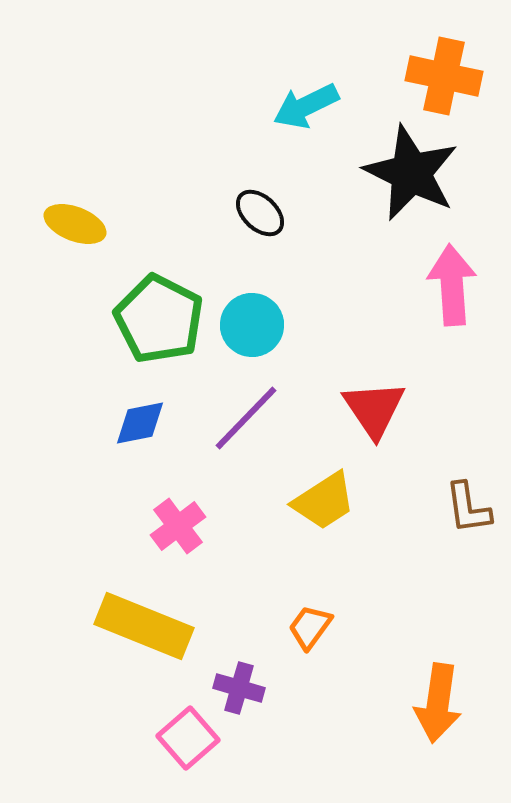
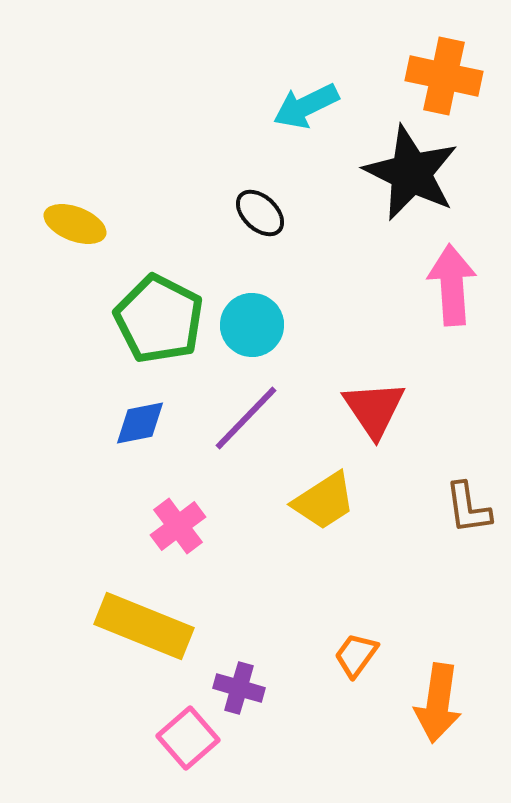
orange trapezoid: moved 46 px right, 28 px down
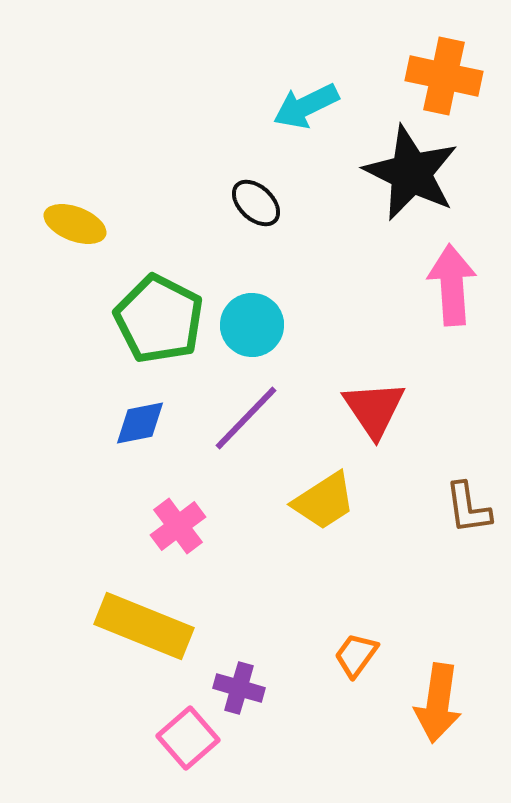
black ellipse: moved 4 px left, 10 px up
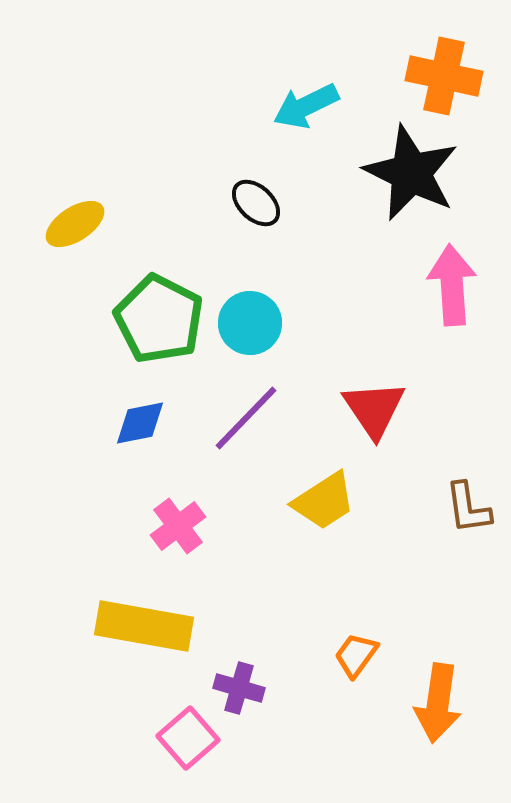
yellow ellipse: rotated 54 degrees counterclockwise
cyan circle: moved 2 px left, 2 px up
yellow rectangle: rotated 12 degrees counterclockwise
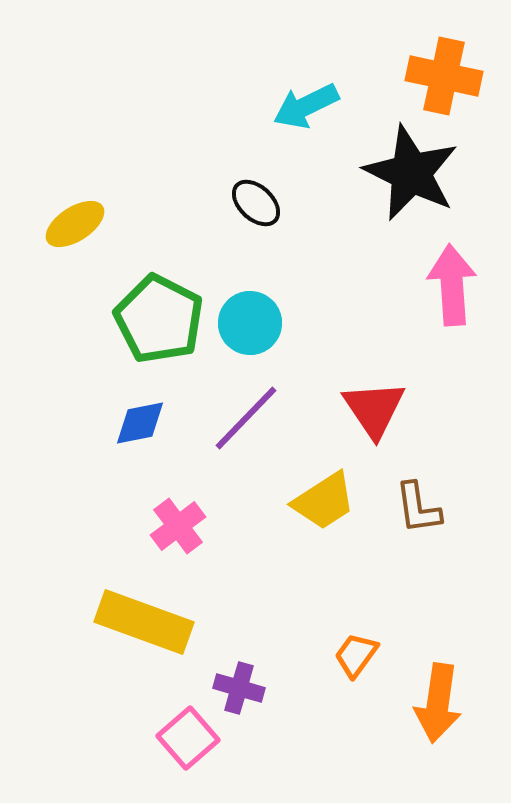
brown L-shape: moved 50 px left
yellow rectangle: moved 4 px up; rotated 10 degrees clockwise
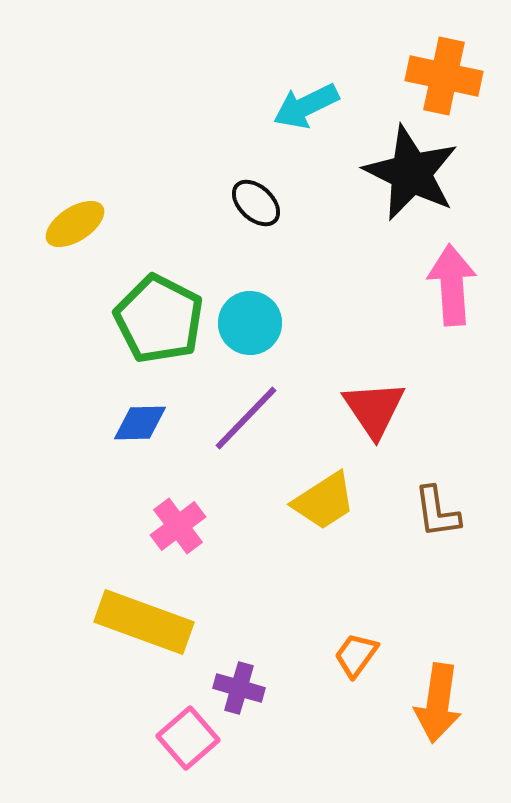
blue diamond: rotated 10 degrees clockwise
brown L-shape: moved 19 px right, 4 px down
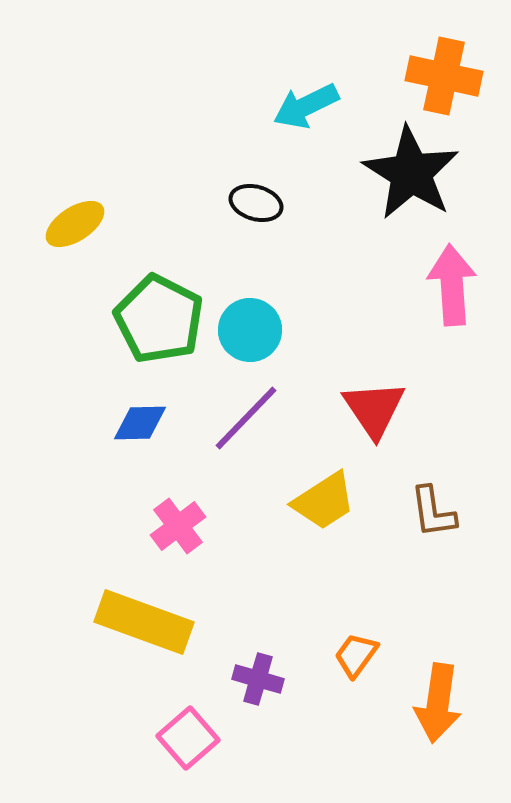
black star: rotated 6 degrees clockwise
black ellipse: rotated 27 degrees counterclockwise
cyan circle: moved 7 px down
brown L-shape: moved 4 px left
purple cross: moved 19 px right, 9 px up
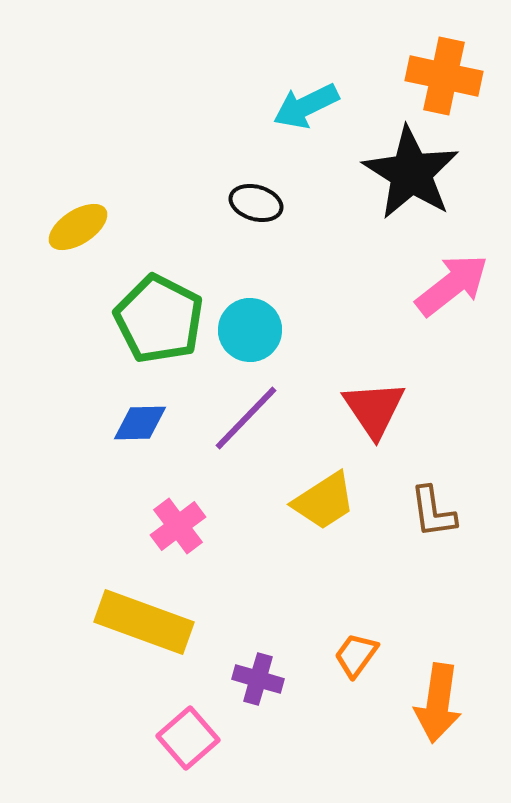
yellow ellipse: moved 3 px right, 3 px down
pink arrow: rotated 56 degrees clockwise
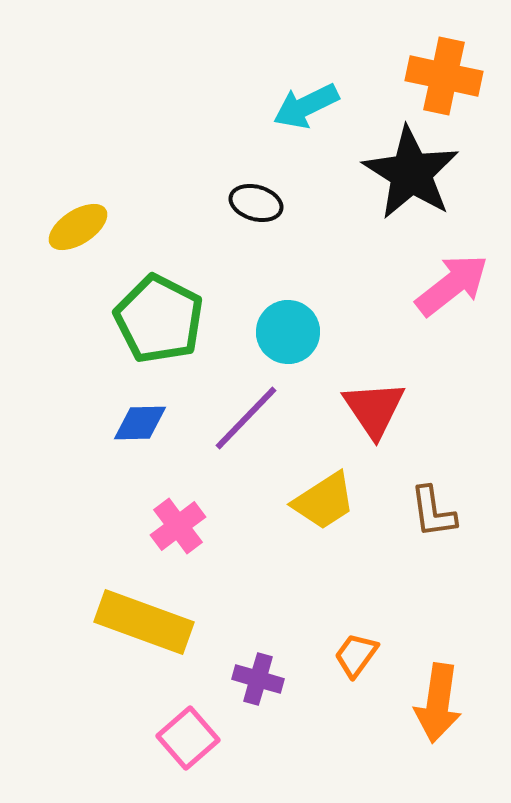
cyan circle: moved 38 px right, 2 px down
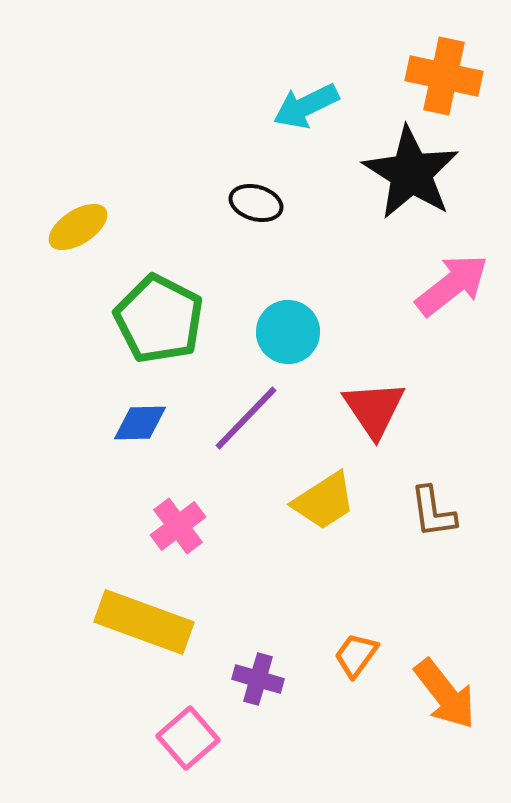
orange arrow: moved 7 px right, 9 px up; rotated 46 degrees counterclockwise
